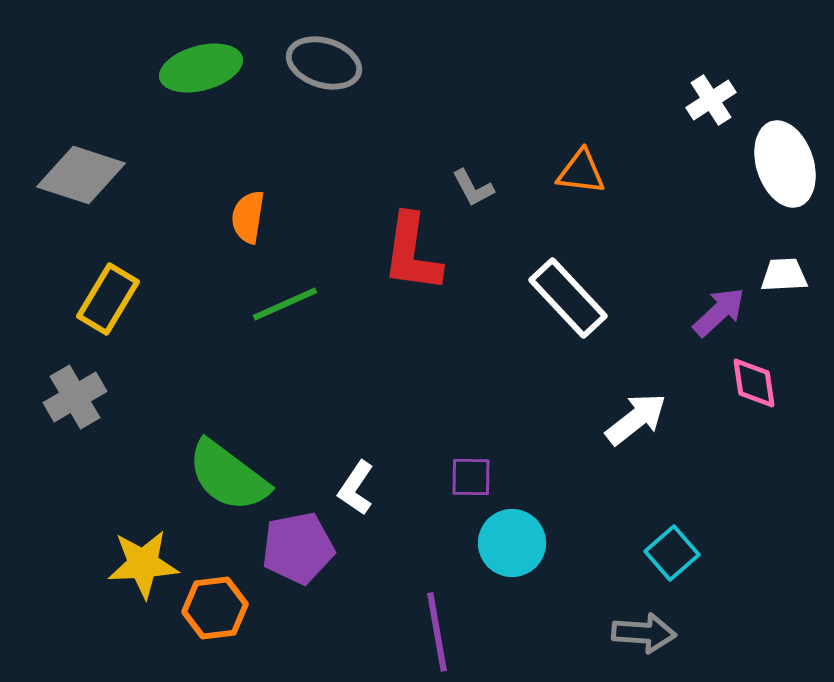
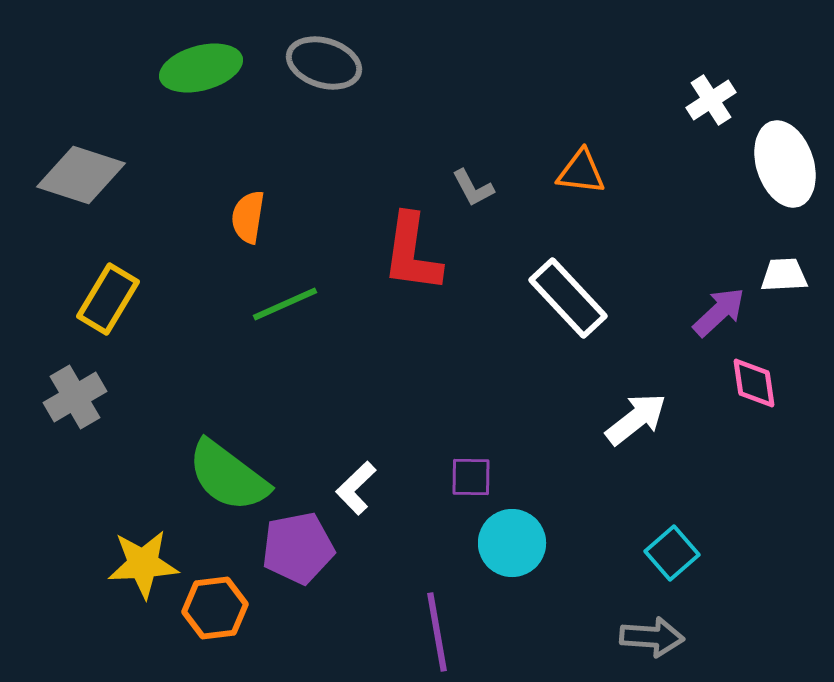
white L-shape: rotated 12 degrees clockwise
gray arrow: moved 8 px right, 4 px down
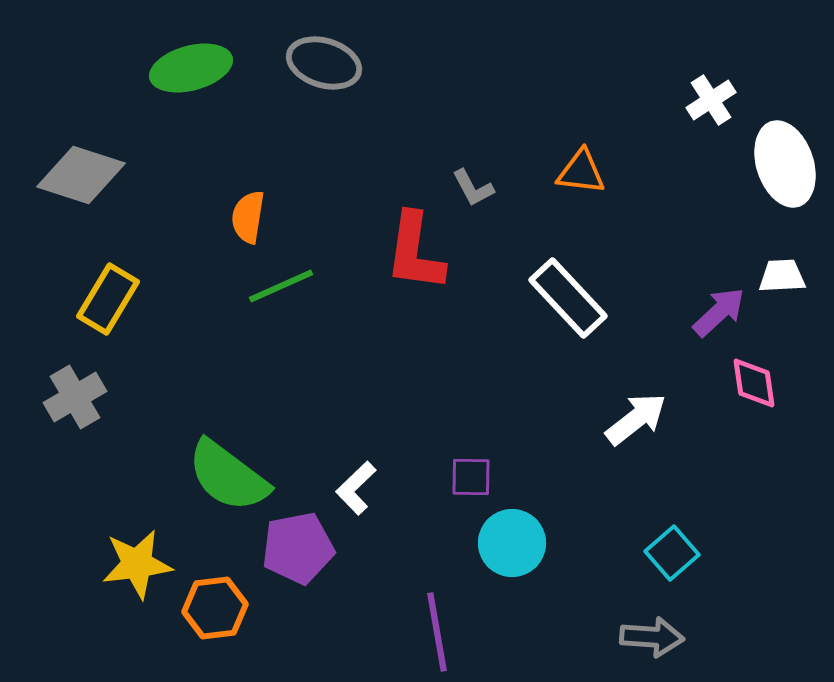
green ellipse: moved 10 px left
red L-shape: moved 3 px right, 1 px up
white trapezoid: moved 2 px left, 1 px down
green line: moved 4 px left, 18 px up
yellow star: moved 6 px left; rotated 4 degrees counterclockwise
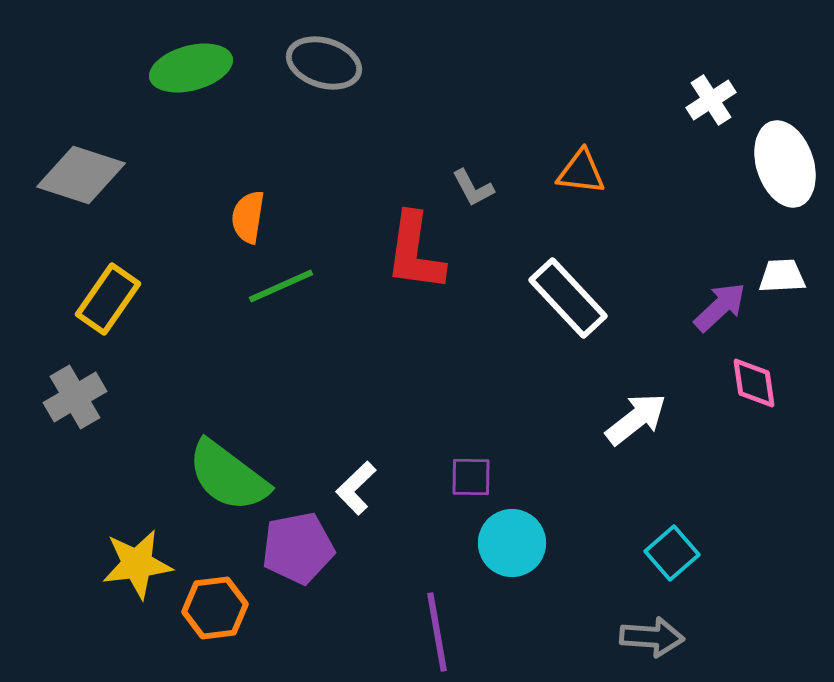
yellow rectangle: rotated 4 degrees clockwise
purple arrow: moved 1 px right, 5 px up
